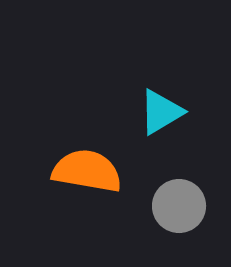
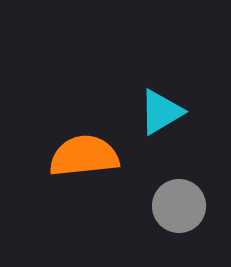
orange semicircle: moved 3 px left, 15 px up; rotated 16 degrees counterclockwise
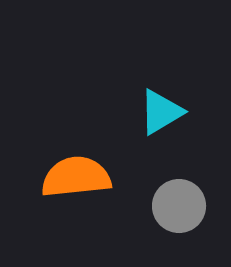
orange semicircle: moved 8 px left, 21 px down
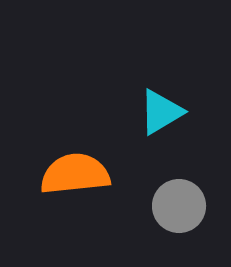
orange semicircle: moved 1 px left, 3 px up
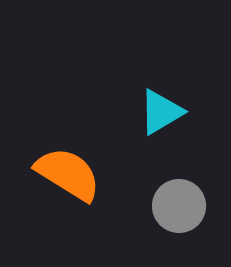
orange semicircle: moved 7 px left; rotated 38 degrees clockwise
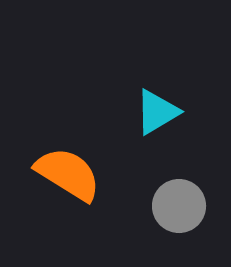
cyan triangle: moved 4 px left
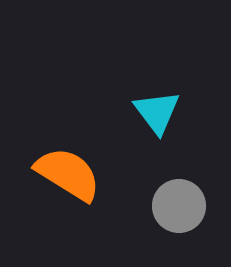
cyan triangle: rotated 36 degrees counterclockwise
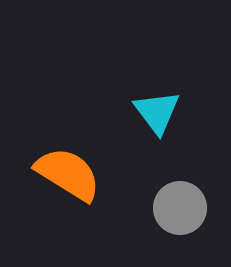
gray circle: moved 1 px right, 2 px down
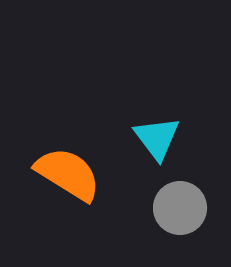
cyan triangle: moved 26 px down
